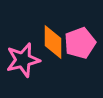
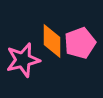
orange diamond: moved 1 px left, 1 px up
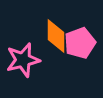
orange diamond: moved 4 px right, 5 px up
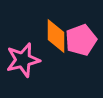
pink pentagon: moved 1 px right, 3 px up
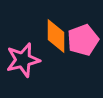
pink pentagon: moved 2 px right
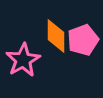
pink star: rotated 16 degrees counterclockwise
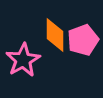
orange diamond: moved 1 px left, 1 px up
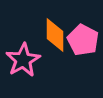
pink pentagon: rotated 24 degrees counterclockwise
